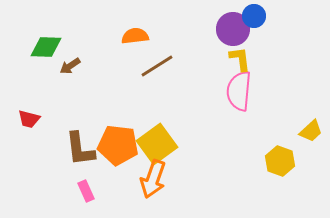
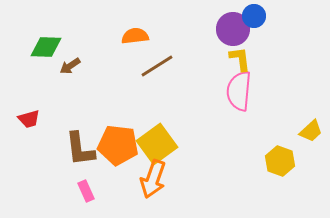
red trapezoid: rotated 30 degrees counterclockwise
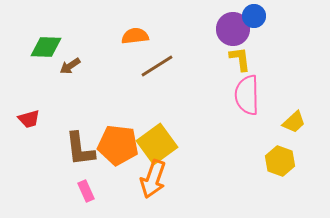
pink semicircle: moved 8 px right, 4 px down; rotated 6 degrees counterclockwise
yellow trapezoid: moved 17 px left, 9 px up
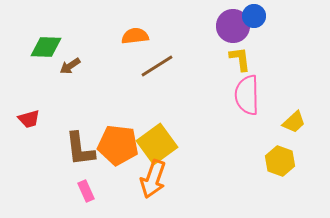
purple circle: moved 3 px up
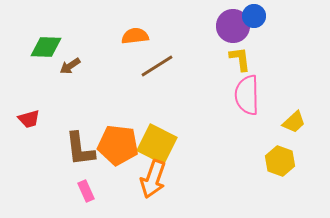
yellow square: rotated 27 degrees counterclockwise
